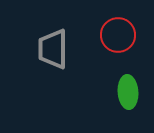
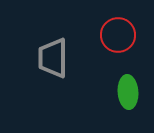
gray trapezoid: moved 9 px down
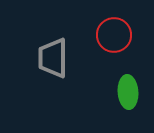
red circle: moved 4 px left
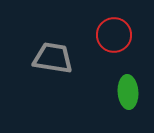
gray trapezoid: rotated 99 degrees clockwise
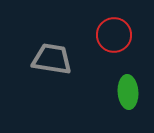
gray trapezoid: moved 1 px left, 1 px down
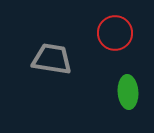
red circle: moved 1 px right, 2 px up
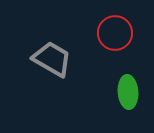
gray trapezoid: rotated 21 degrees clockwise
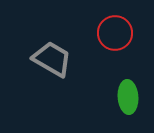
green ellipse: moved 5 px down
